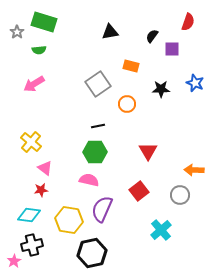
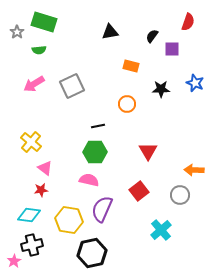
gray square: moved 26 px left, 2 px down; rotated 10 degrees clockwise
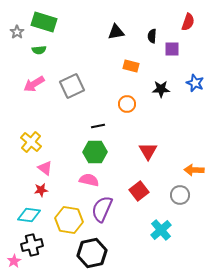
black triangle: moved 6 px right
black semicircle: rotated 32 degrees counterclockwise
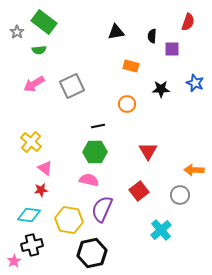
green rectangle: rotated 20 degrees clockwise
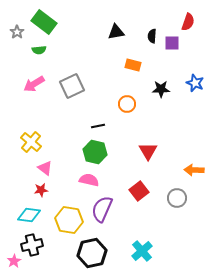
purple square: moved 6 px up
orange rectangle: moved 2 px right, 1 px up
green hexagon: rotated 15 degrees clockwise
gray circle: moved 3 px left, 3 px down
cyan cross: moved 19 px left, 21 px down
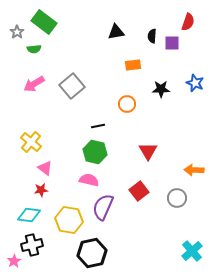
green semicircle: moved 5 px left, 1 px up
orange rectangle: rotated 21 degrees counterclockwise
gray square: rotated 15 degrees counterclockwise
purple semicircle: moved 1 px right, 2 px up
cyan cross: moved 50 px right
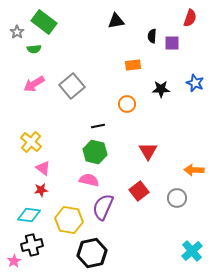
red semicircle: moved 2 px right, 4 px up
black triangle: moved 11 px up
pink triangle: moved 2 px left
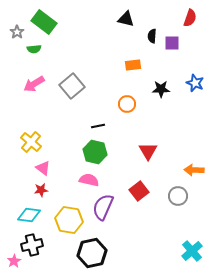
black triangle: moved 10 px right, 2 px up; rotated 24 degrees clockwise
gray circle: moved 1 px right, 2 px up
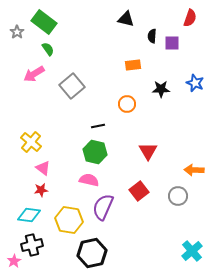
green semicircle: moved 14 px right; rotated 120 degrees counterclockwise
pink arrow: moved 10 px up
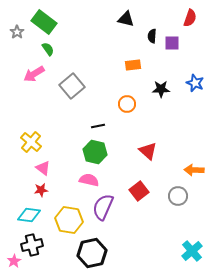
red triangle: rotated 18 degrees counterclockwise
